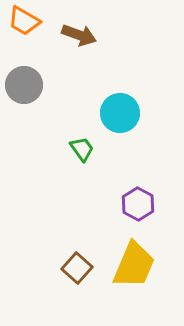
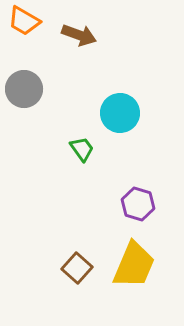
gray circle: moved 4 px down
purple hexagon: rotated 12 degrees counterclockwise
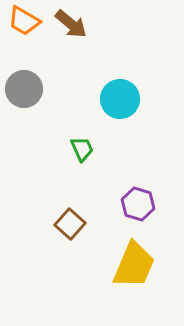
brown arrow: moved 8 px left, 11 px up; rotated 20 degrees clockwise
cyan circle: moved 14 px up
green trapezoid: rotated 12 degrees clockwise
brown square: moved 7 px left, 44 px up
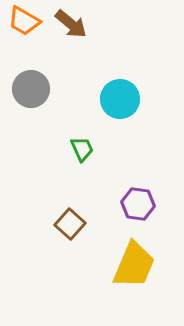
gray circle: moved 7 px right
purple hexagon: rotated 8 degrees counterclockwise
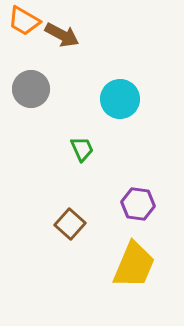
brown arrow: moved 9 px left, 11 px down; rotated 12 degrees counterclockwise
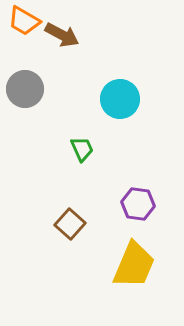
gray circle: moved 6 px left
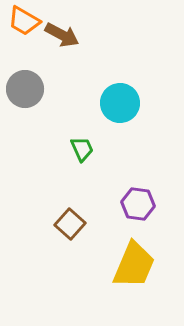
cyan circle: moved 4 px down
